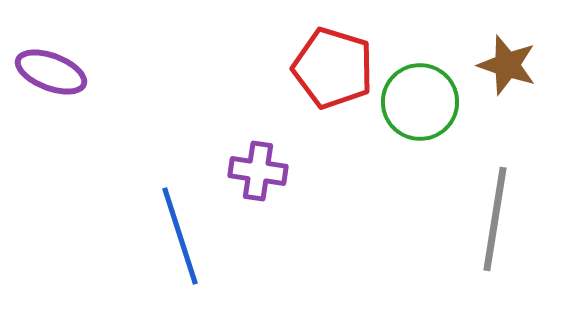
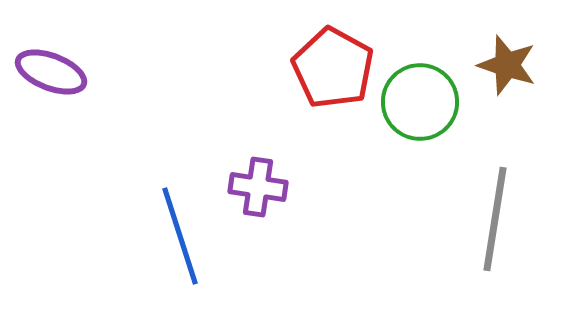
red pentagon: rotated 12 degrees clockwise
purple cross: moved 16 px down
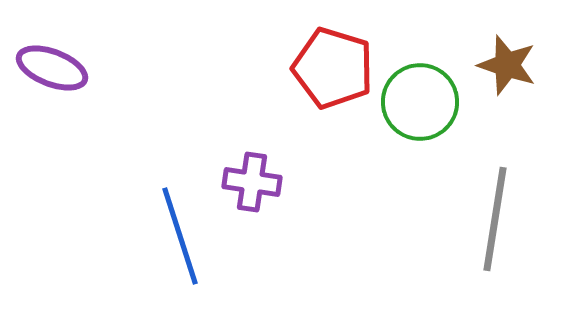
red pentagon: rotated 12 degrees counterclockwise
purple ellipse: moved 1 px right, 4 px up
purple cross: moved 6 px left, 5 px up
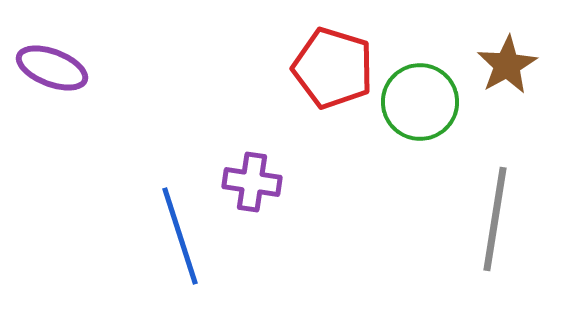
brown star: rotated 24 degrees clockwise
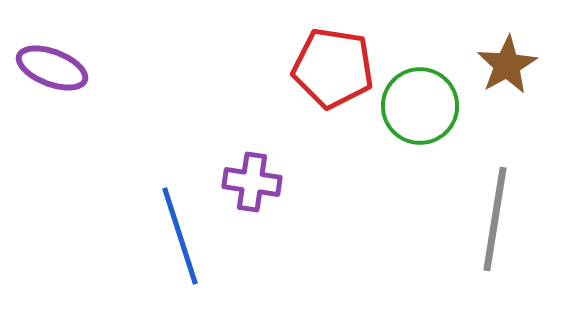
red pentagon: rotated 8 degrees counterclockwise
green circle: moved 4 px down
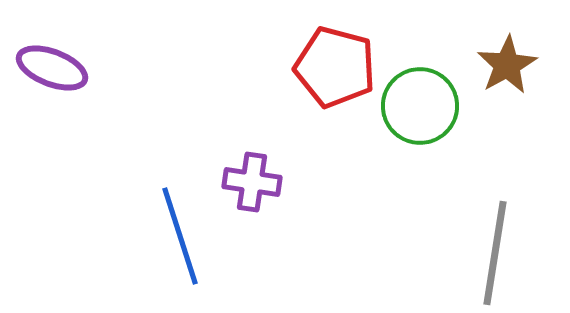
red pentagon: moved 2 px right, 1 px up; rotated 6 degrees clockwise
gray line: moved 34 px down
